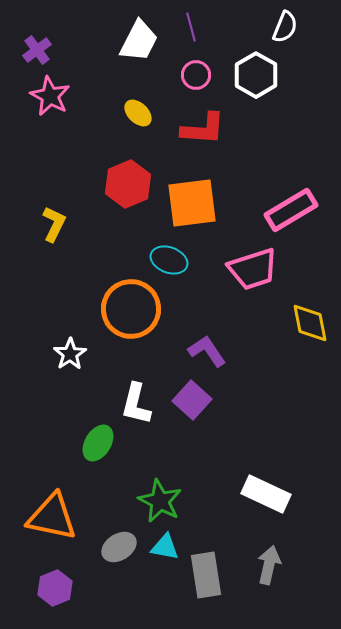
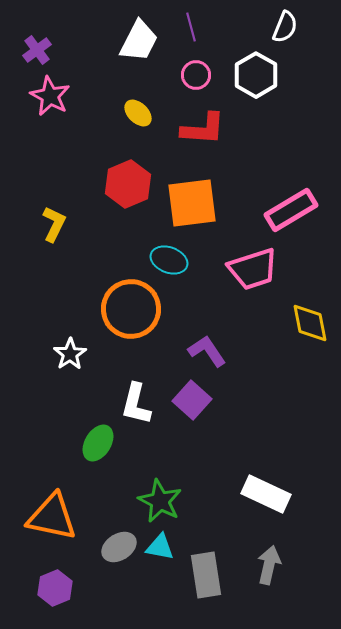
cyan triangle: moved 5 px left
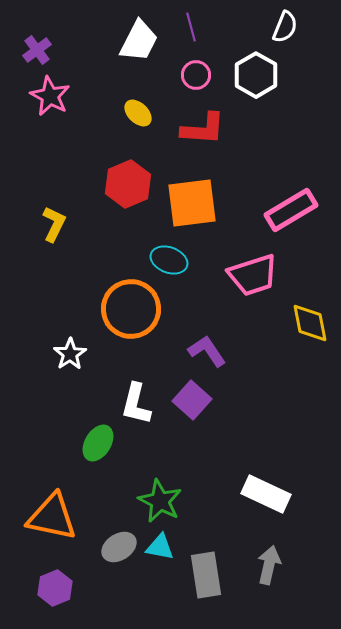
pink trapezoid: moved 6 px down
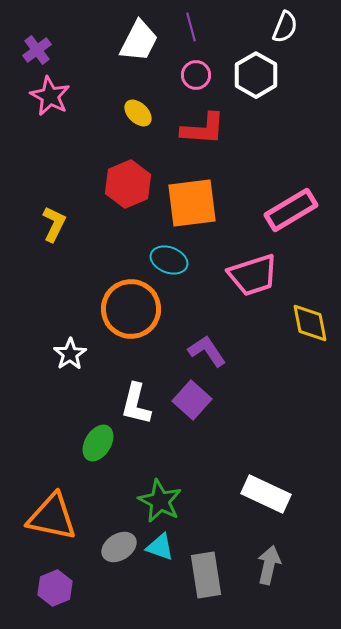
cyan triangle: rotated 8 degrees clockwise
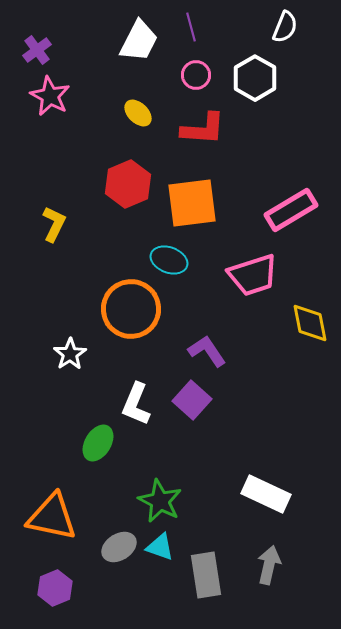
white hexagon: moved 1 px left, 3 px down
white L-shape: rotated 9 degrees clockwise
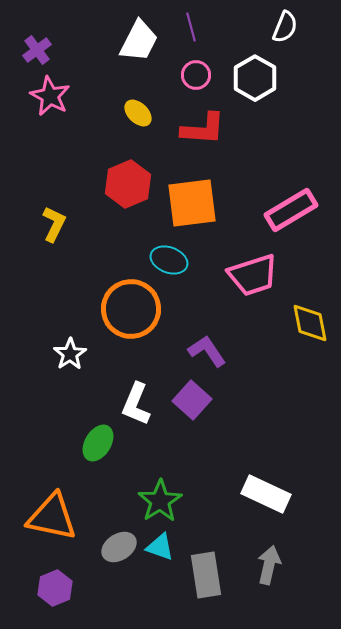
green star: rotated 12 degrees clockwise
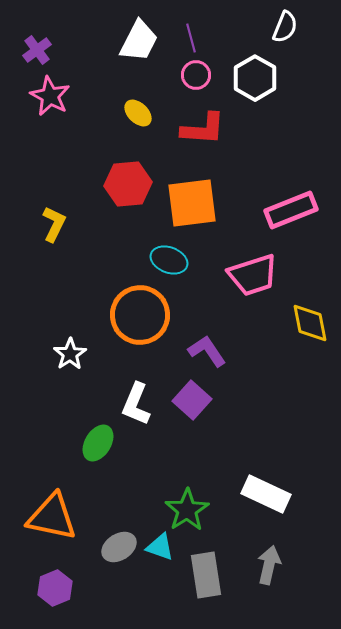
purple line: moved 11 px down
red hexagon: rotated 18 degrees clockwise
pink rectangle: rotated 9 degrees clockwise
orange circle: moved 9 px right, 6 px down
green star: moved 27 px right, 9 px down
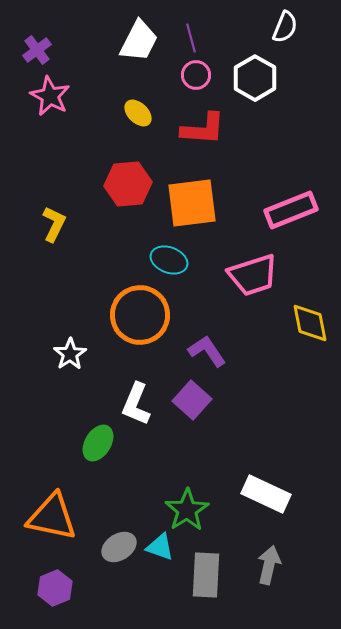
gray rectangle: rotated 12 degrees clockwise
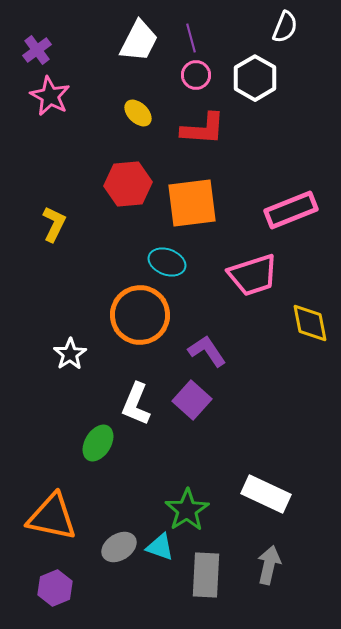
cyan ellipse: moved 2 px left, 2 px down
